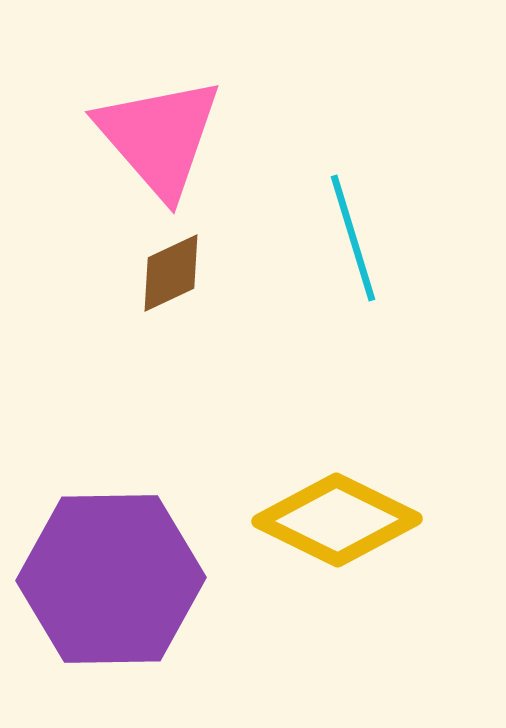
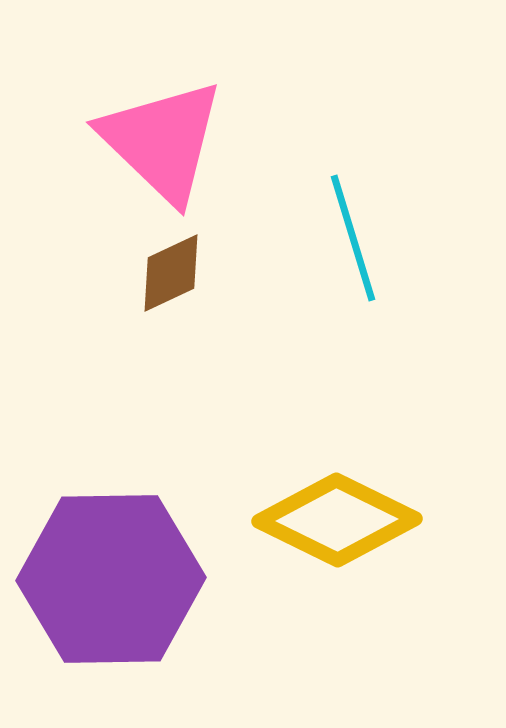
pink triangle: moved 3 px right, 4 px down; rotated 5 degrees counterclockwise
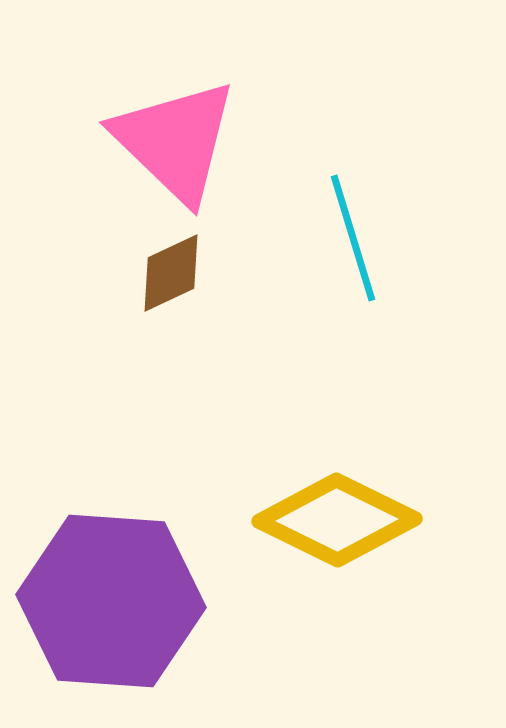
pink triangle: moved 13 px right
purple hexagon: moved 22 px down; rotated 5 degrees clockwise
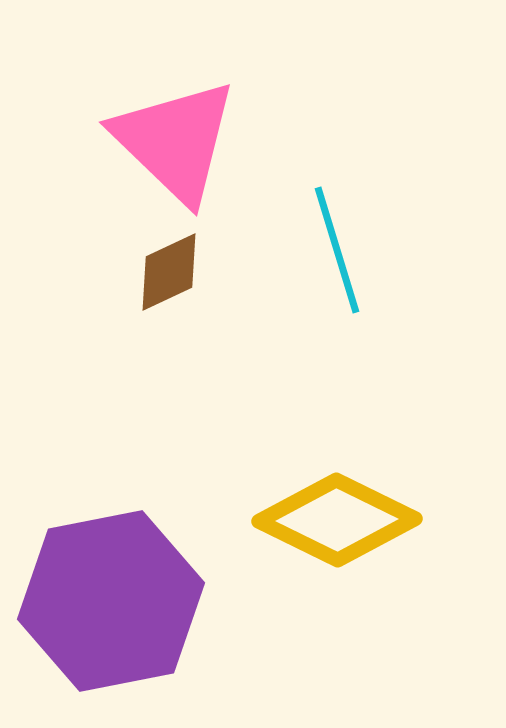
cyan line: moved 16 px left, 12 px down
brown diamond: moved 2 px left, 1 px up
purple hexagon: rotated 15 degrees counterclockwise
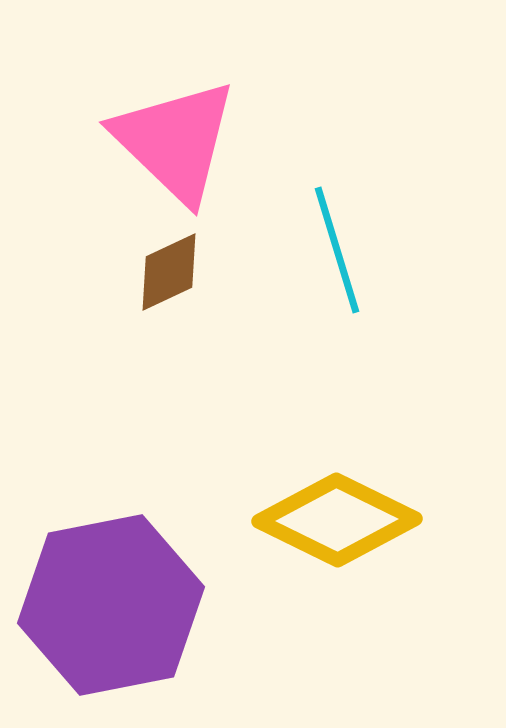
purple hexagon: moved 4 px down
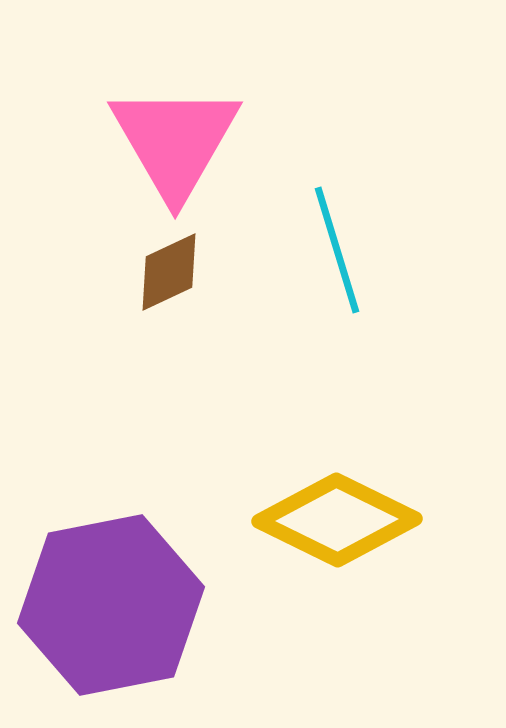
pink triangle: rotated 16 degrees clockwise
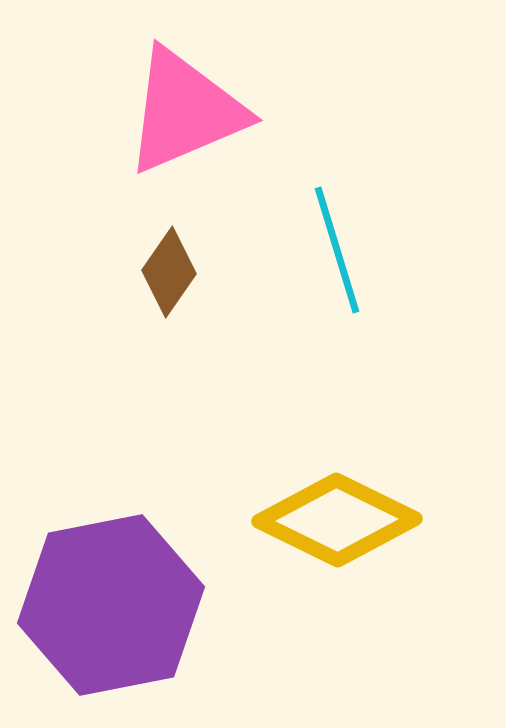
pink triangle: moved 10 px right, 30 px up; rotated 37 degrees clockwise
brown diamond: rotated 30 degrees counterclockwise
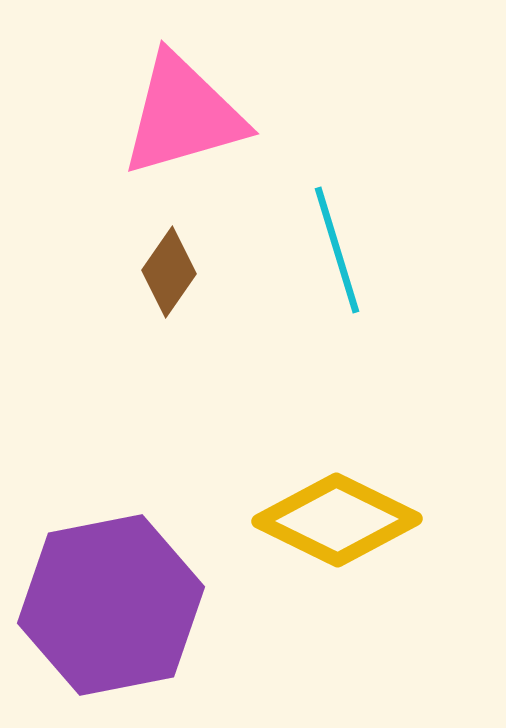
pink triangle: moved 2 px left, 4 px down; rotated 7 degrees clockwise
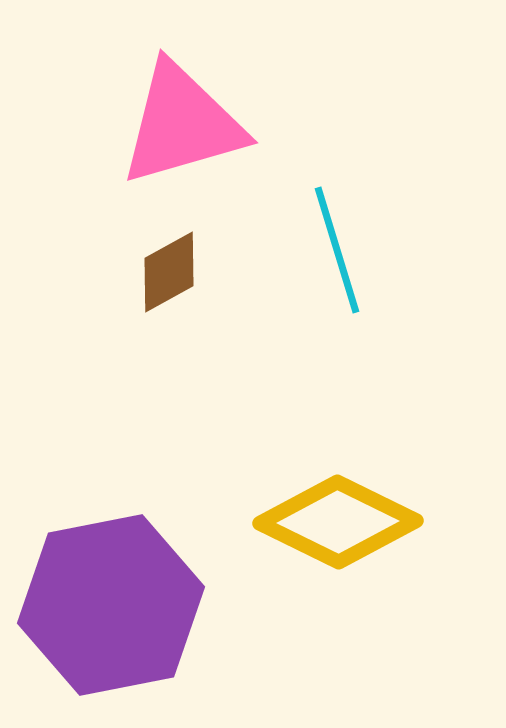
pink triangle: moved 1 px left, 9 px down
brown diamond: rotated 26 degrees clockwise
yellow diamond: moved 1 px right, 2 px down
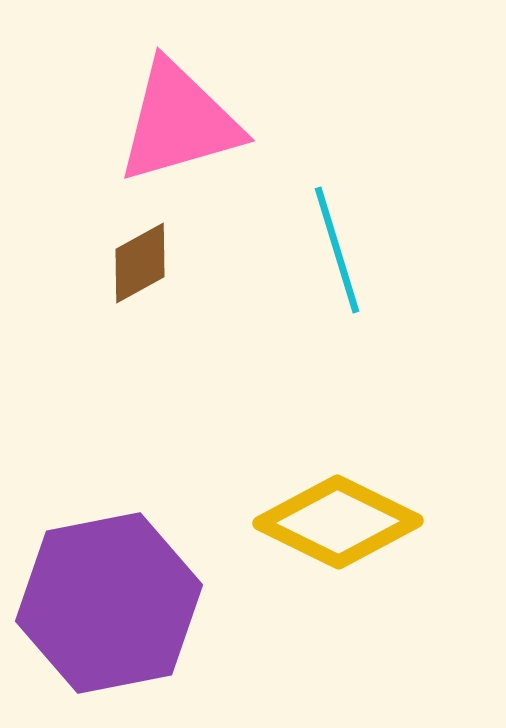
pink triangle: moved 3 px left, 2 px up
brown diamond: moved 29 px left, 9 px up
purple hexagon: moved 2 px left, 2 px up
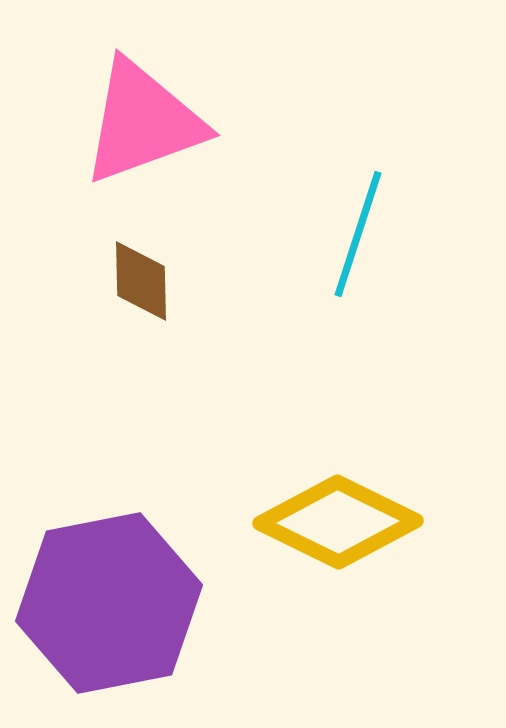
pink triangle: moved 36 px left; rotated 4 degrees counterclockwise
cyan line: moved 21 px right, 16 px up; rotated 35 degrees clockwise
brown diamond: moved 1 px right, 18 px down; rotated 62 degrees counterclockwise
